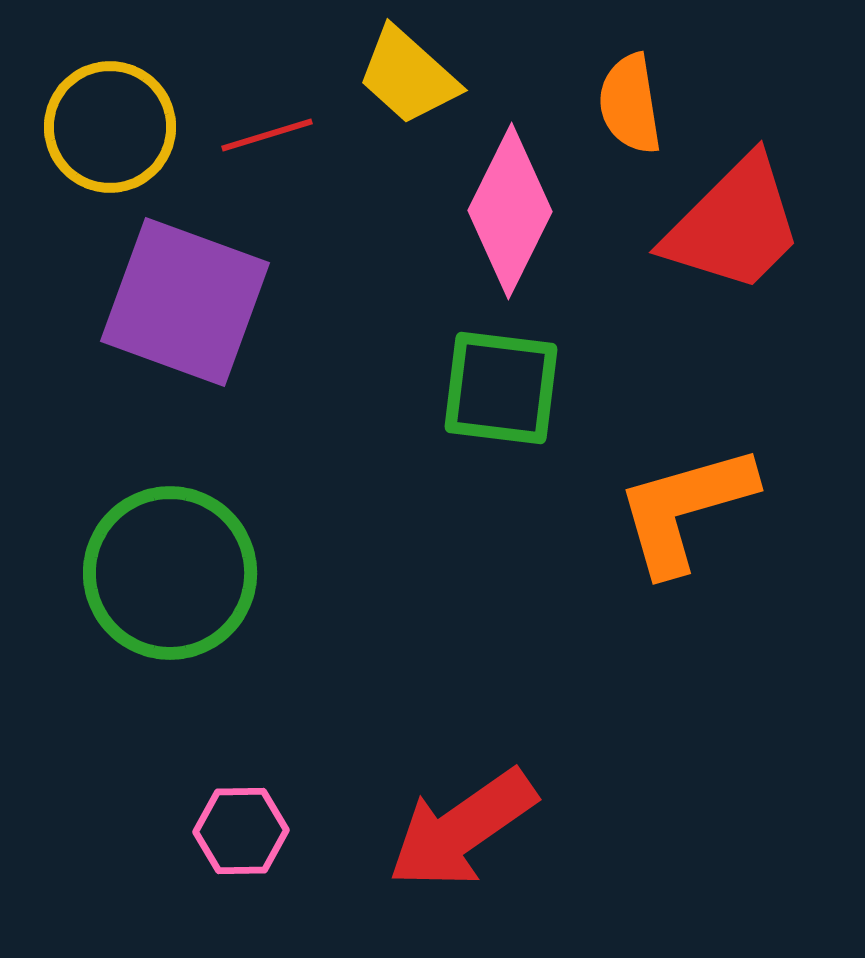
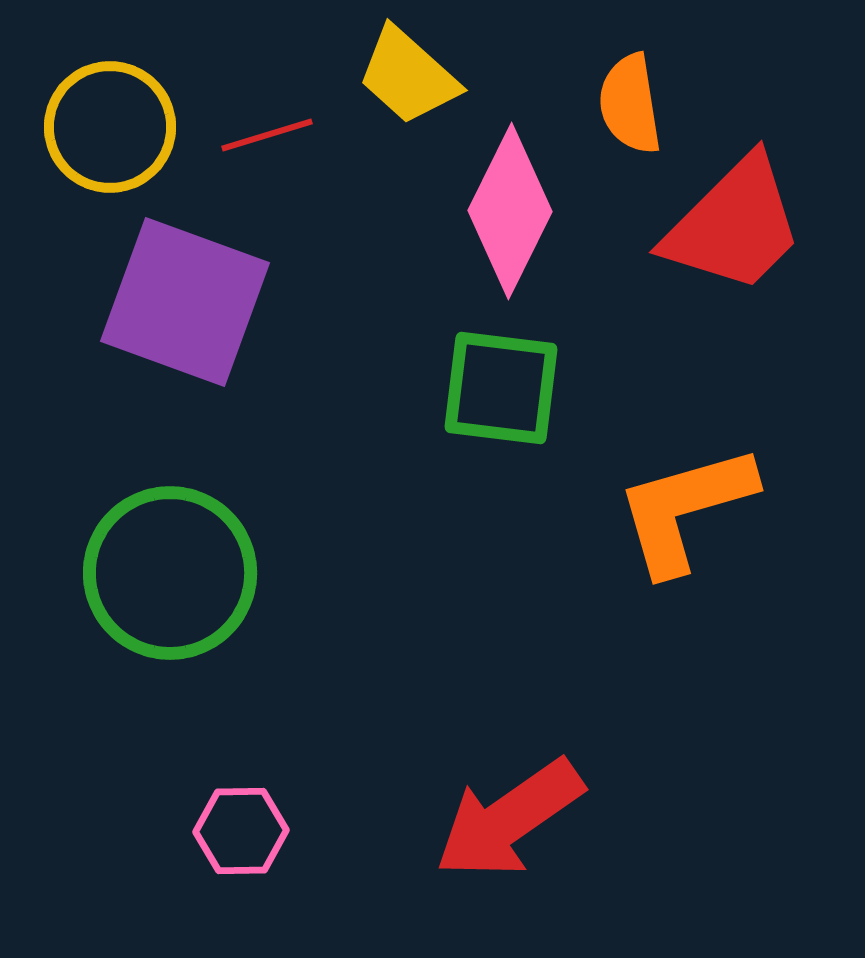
red arrow: moved 47 px right, 10 px up
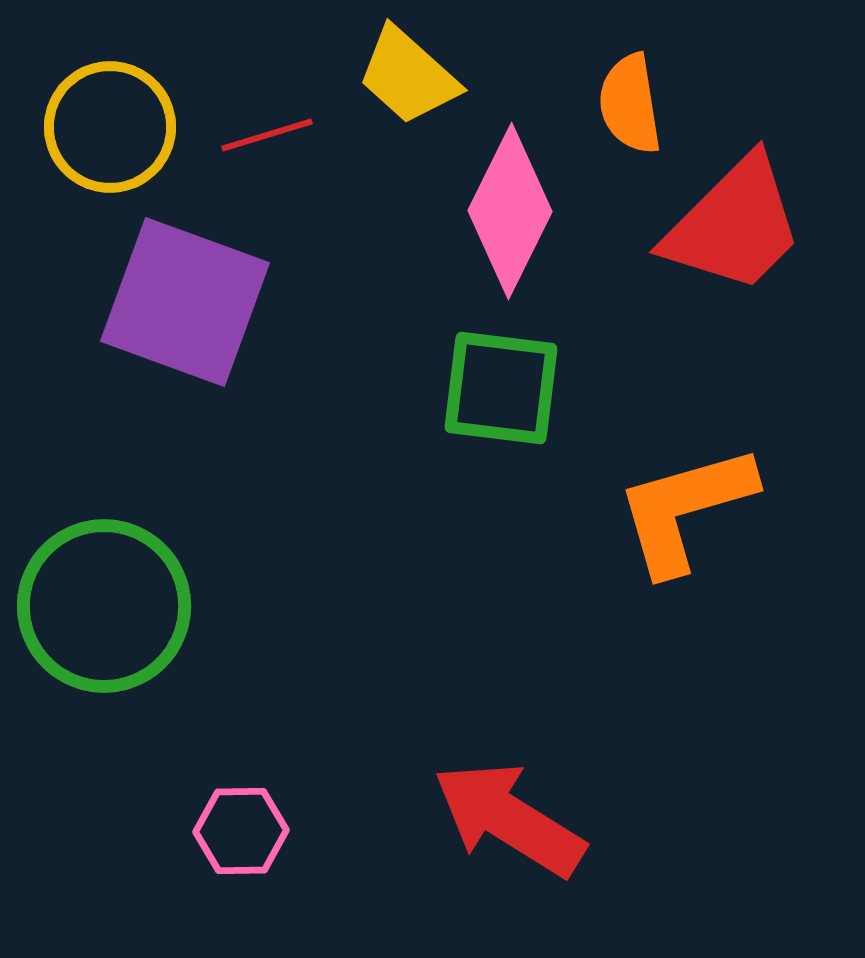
green circle: moved 66 px left, 33 px down
red arrow: rotated 67 degrees clockwise
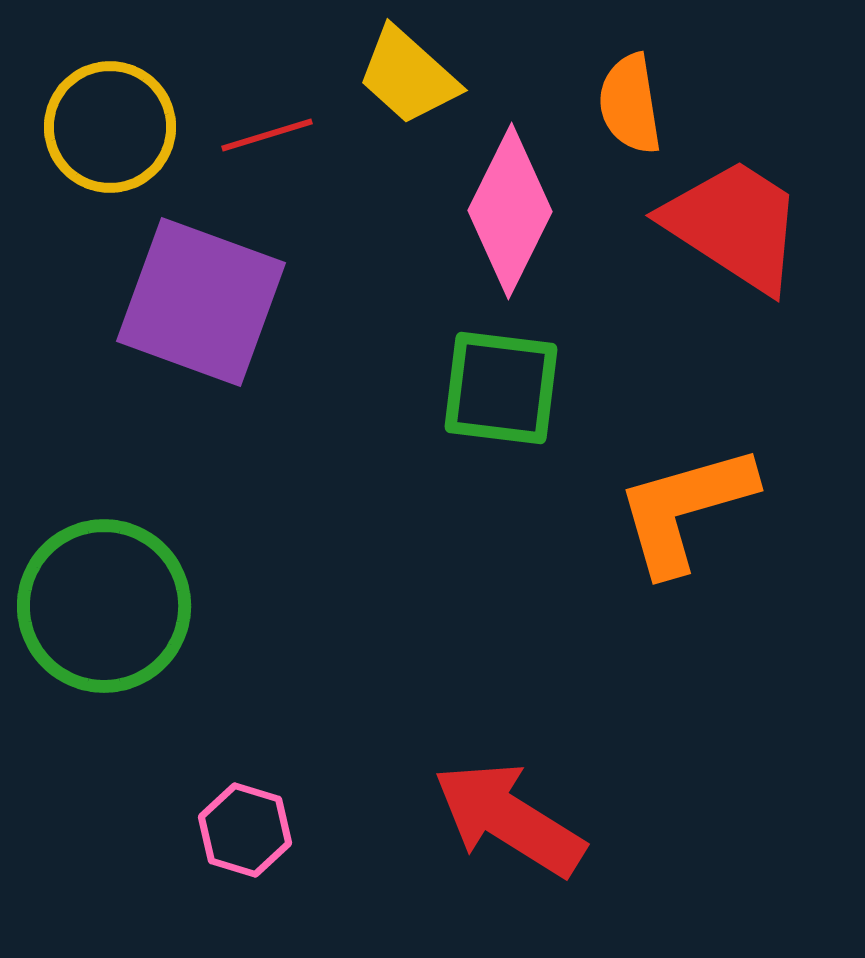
red trapezoid: rotated 102 degrees counterclockwise
purple square: moved 16 px right
pink hexagon: moved 4 px right, 1 px up; rotated 18 degrees clockwise
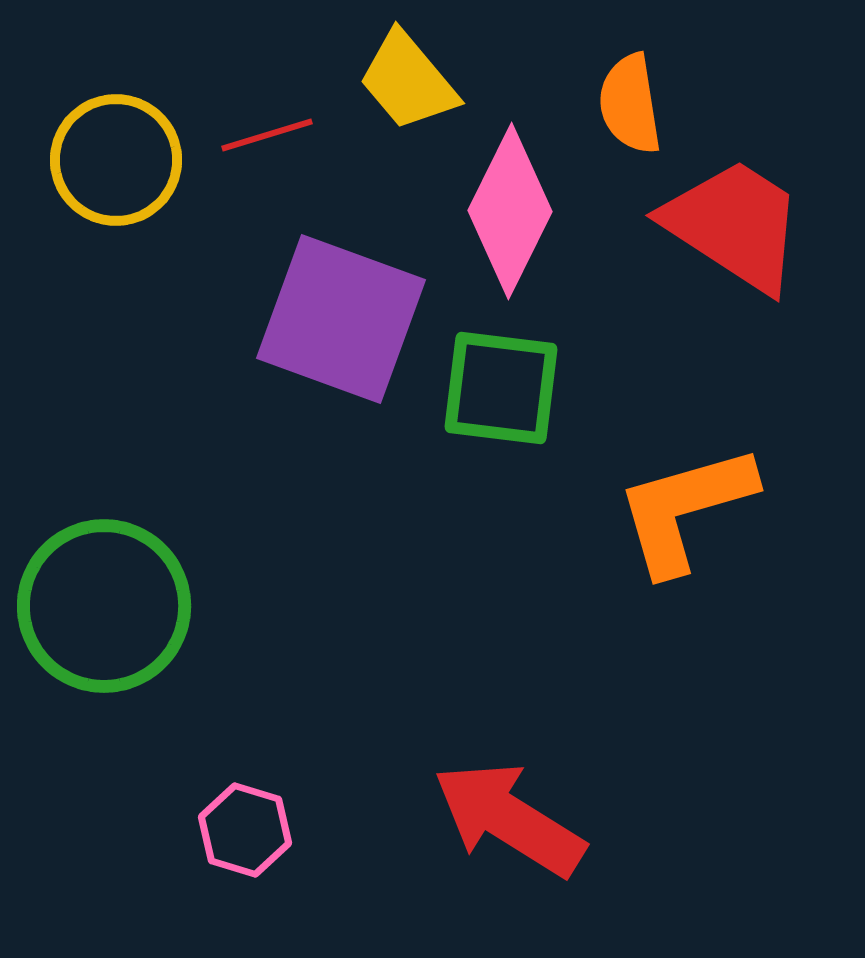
yellow trapezoid: moved 5 px down; rotated 8 degrees clockwise
yellow circle: moved 6 px right, 33 px down
purple square: moved 140 px right, 17 px down
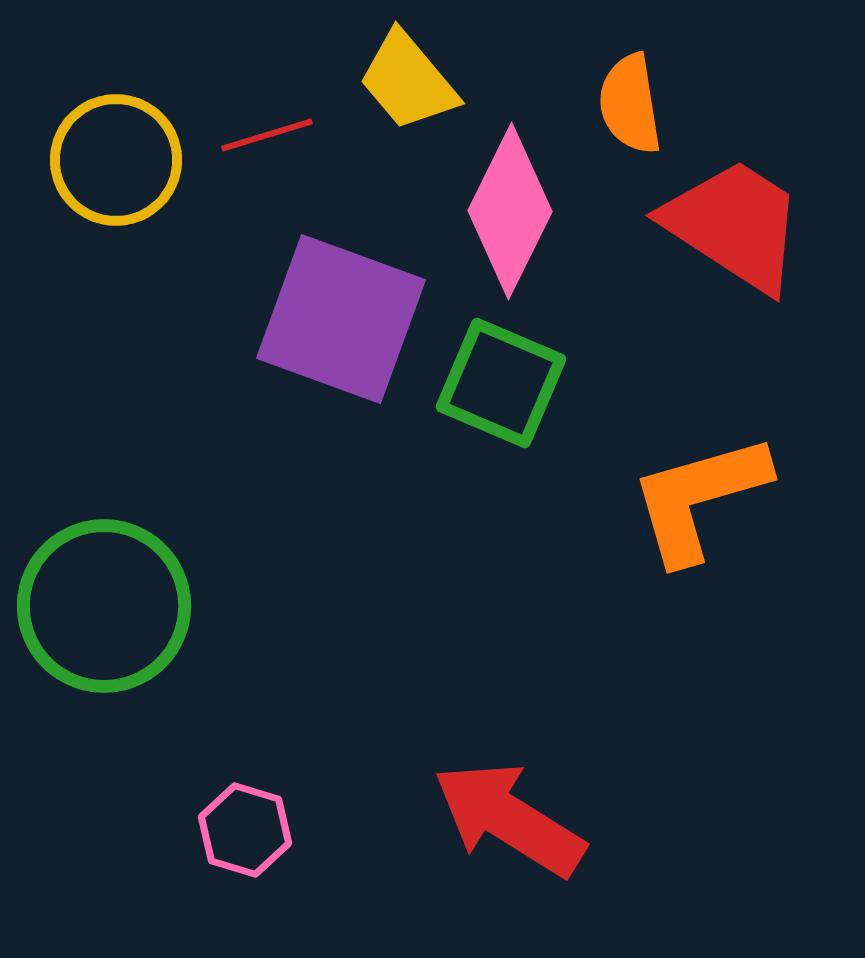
green square: moved 5 px up; rotated 16 degrees clockwise
orange L-shape: moved 14 px right, 11 px up
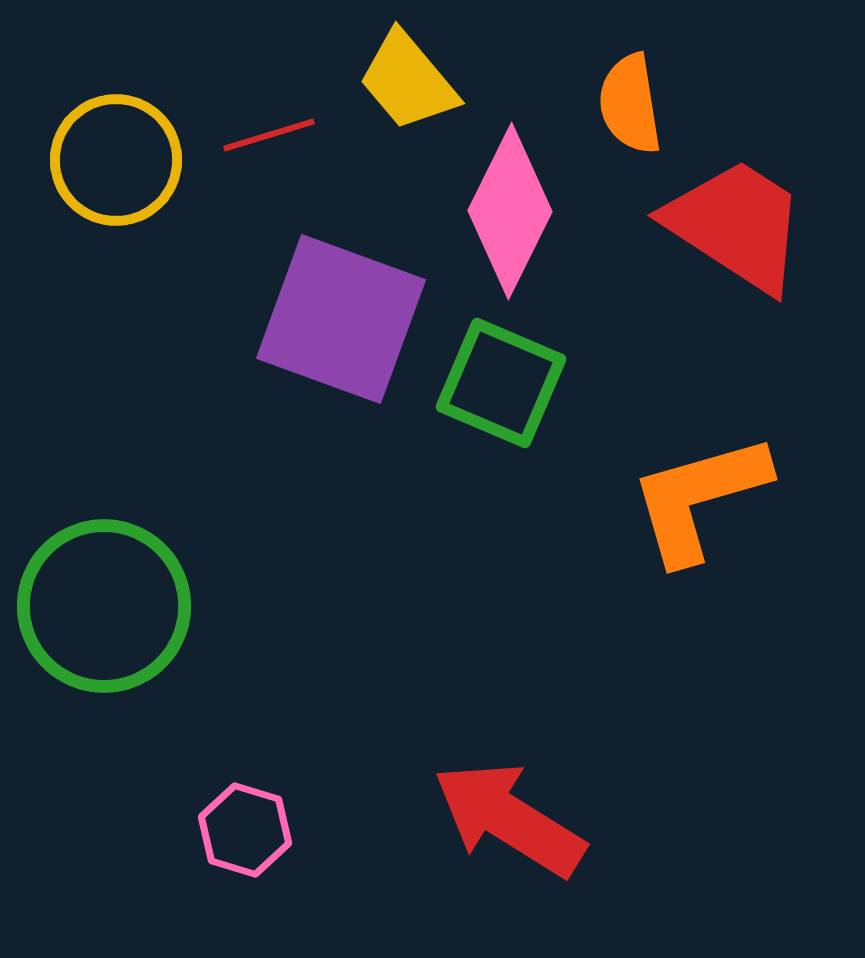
red line: moved 2 px right
red trapezoid: moved 2 px right
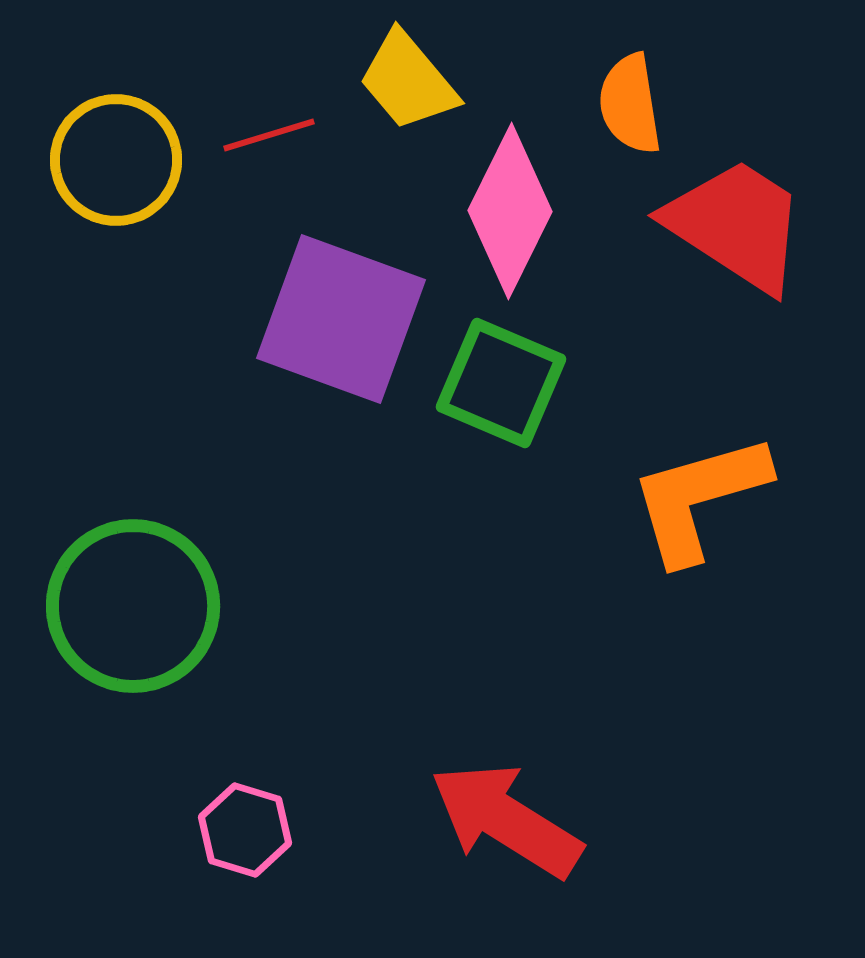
green circle: moved 29 px right
red arrow: moved 3 px left, 1 px down
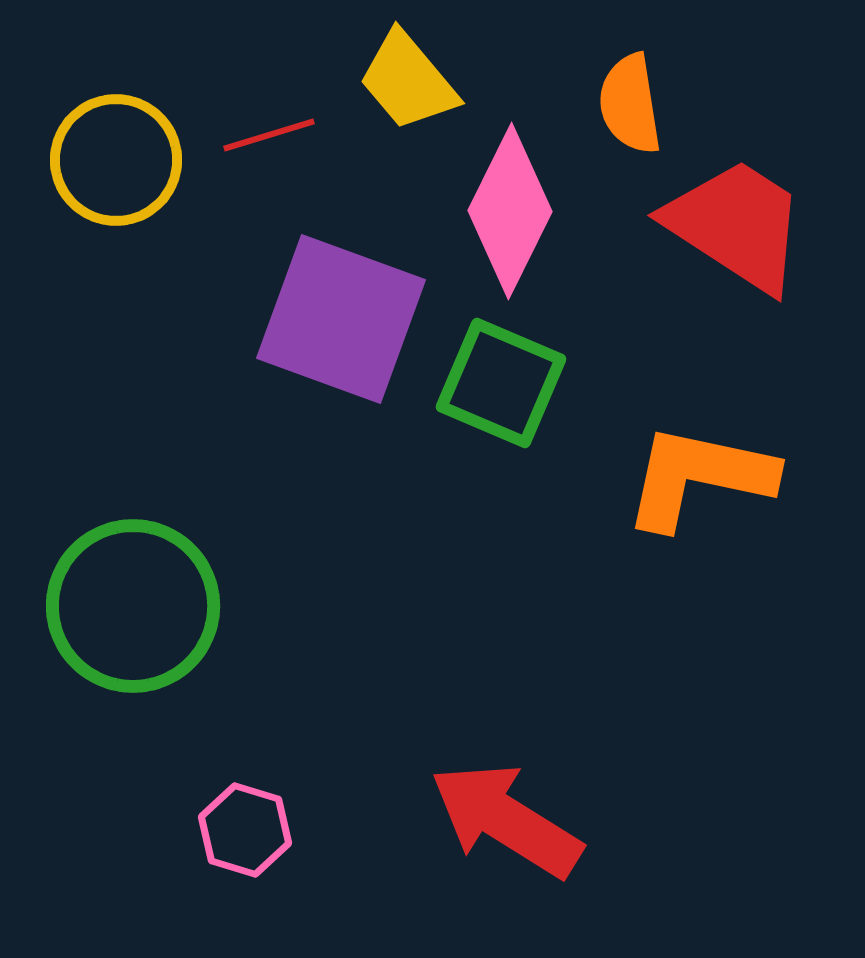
orange L-shape: moved 21 px up; rotated 28 degrees clockwise
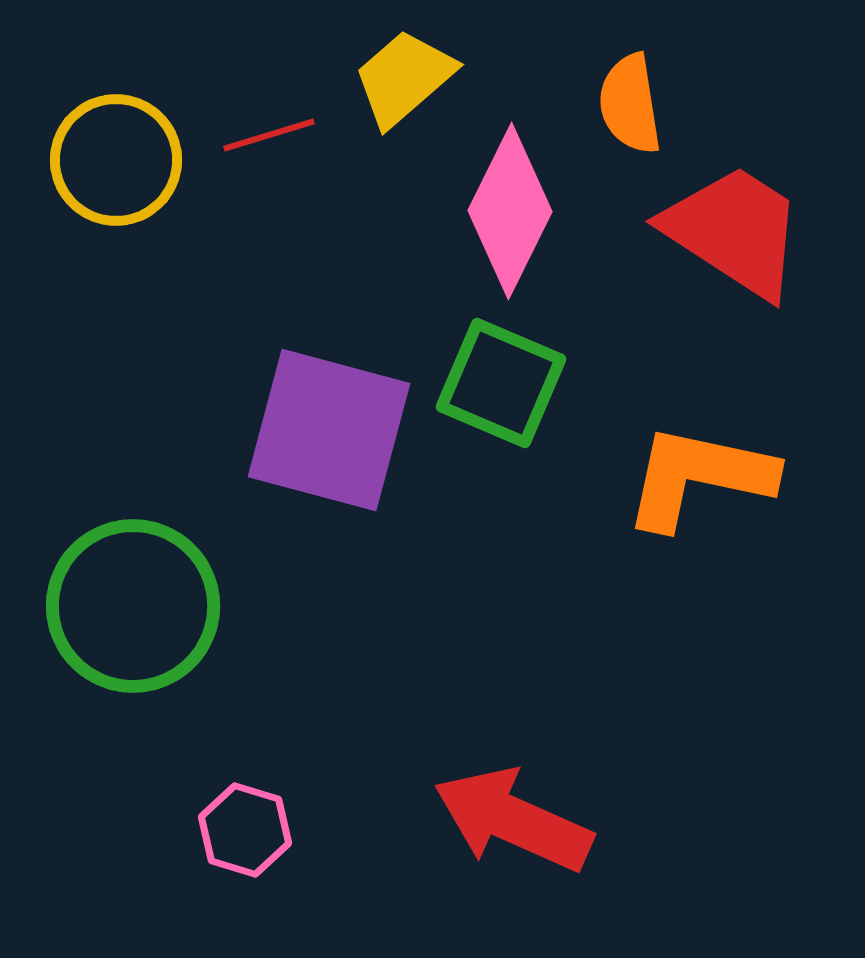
yellow trapezoid: moved 4 px left, 3 px up; rotated 89 degrees clockwise
red trapezoid: moved 2 px left, 6 px down
purple square: moved 12 px left, 111 px down; rotated 5 degrees counterclockwise
red arrow: moved 7 px right; rotated 8 degrees counterclockwise
